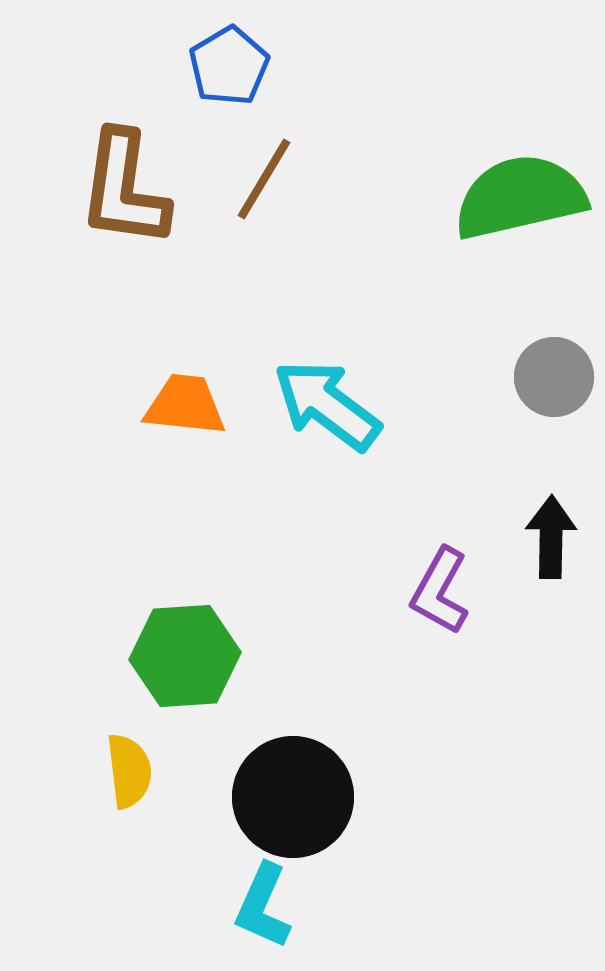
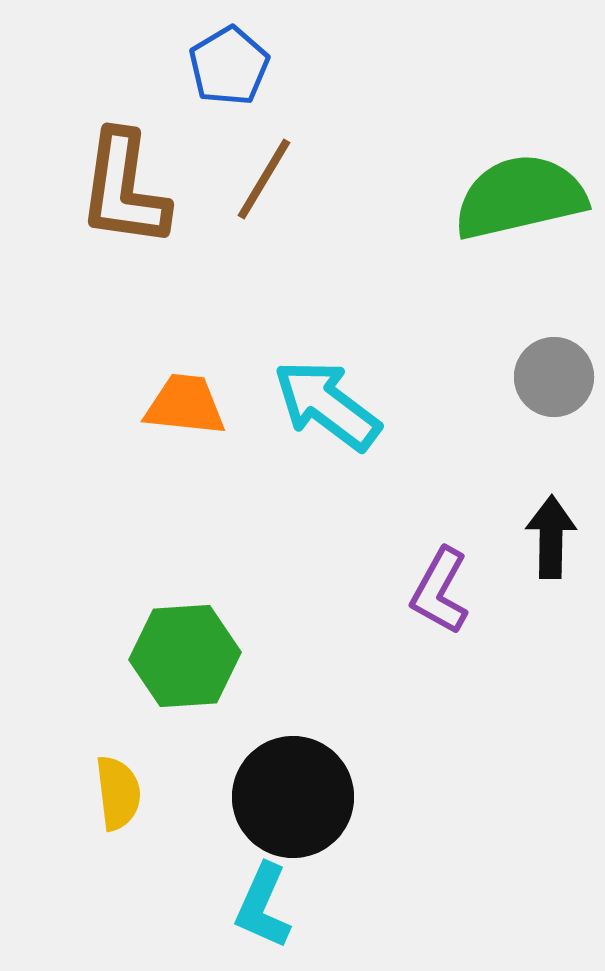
yellow semicircle: moved 11 px left, 22 px down
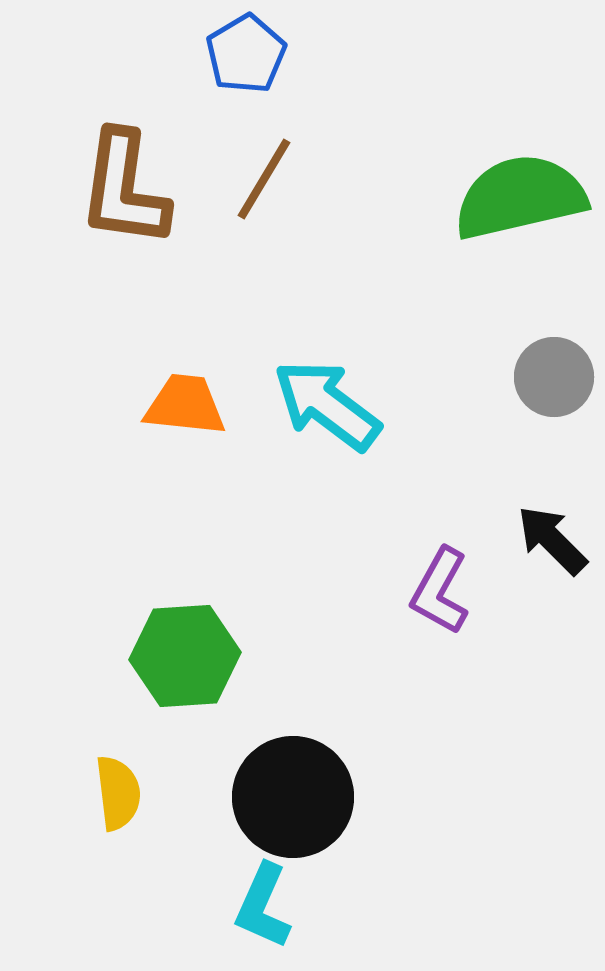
blue pentagon: moved 17 px right, 12 px up
black arrow: moved 1 px right, 3 px down; rotated 46 degrees counterclockwise
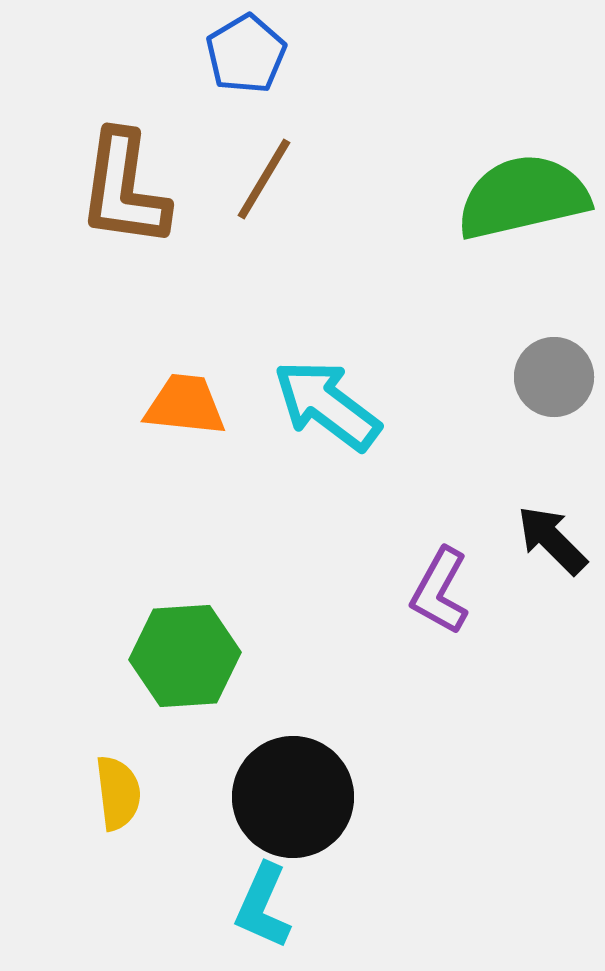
green semicircle: moved 3 px right
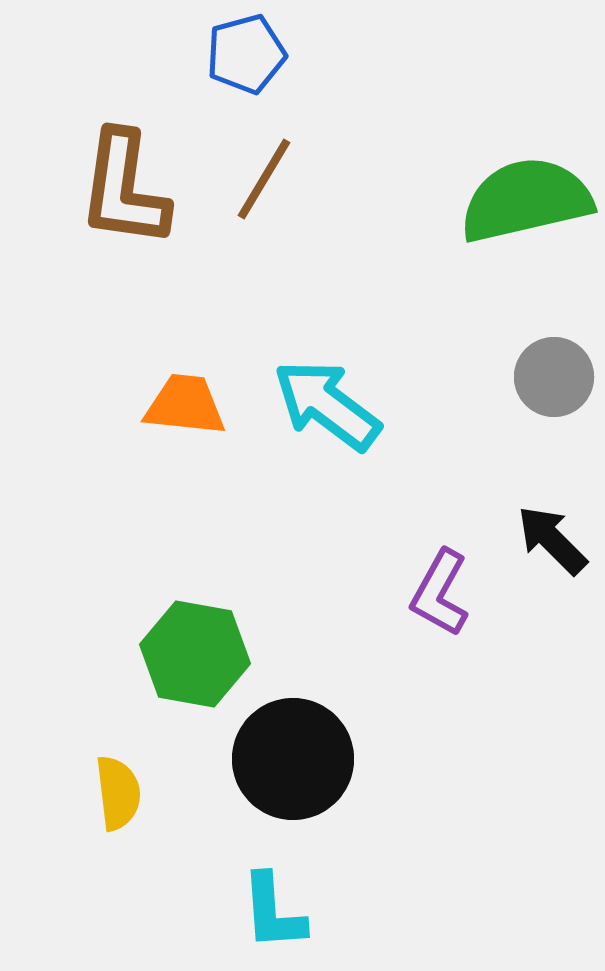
blue pentagon: rotated 16 degrees clockwise
green semicircle: moved 3 px right, 3 px down
purple L-shape: moved 2 px down
green hexagon: moved 10 px right, 2 px up; rotated 14 degrees clockwise
black circle: moved 38 px up
cyan L-shape: moved 10 px right, 6 px down; rotated 28 degrees counterclockwise
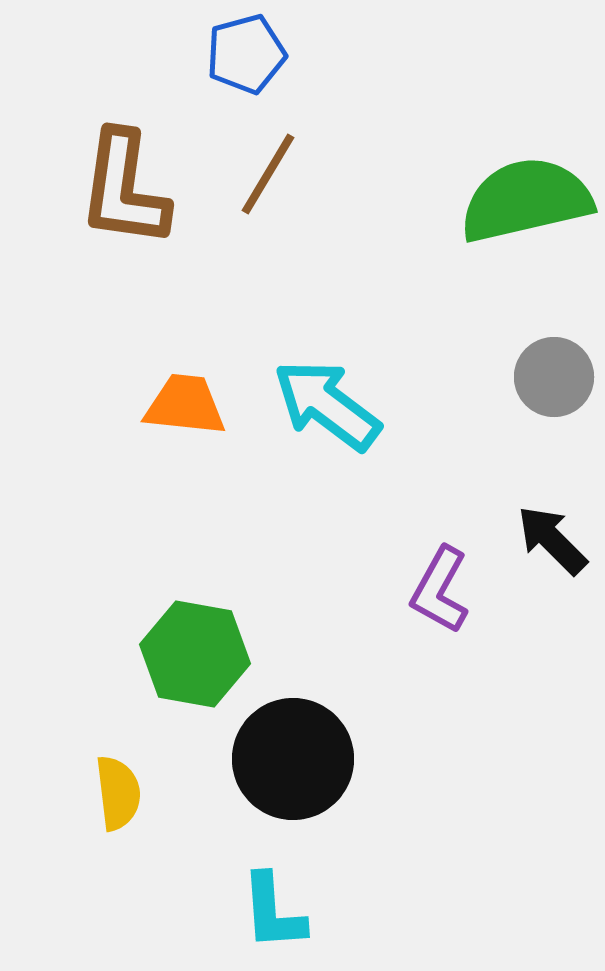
brown line: moved 4 px right, 5 px up
purple L-shape: moved 3 px up
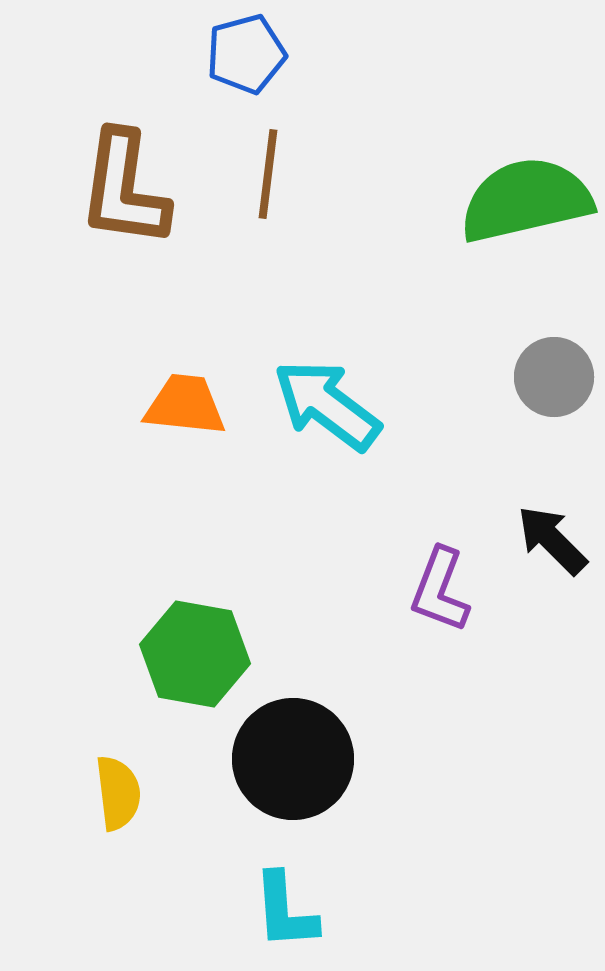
brown line: rotated 24 degrees counterclockwise
purple L-shape: rotated 8 degrees counterclockwise
cyan L-shape: moved 12 px right, 1 px up
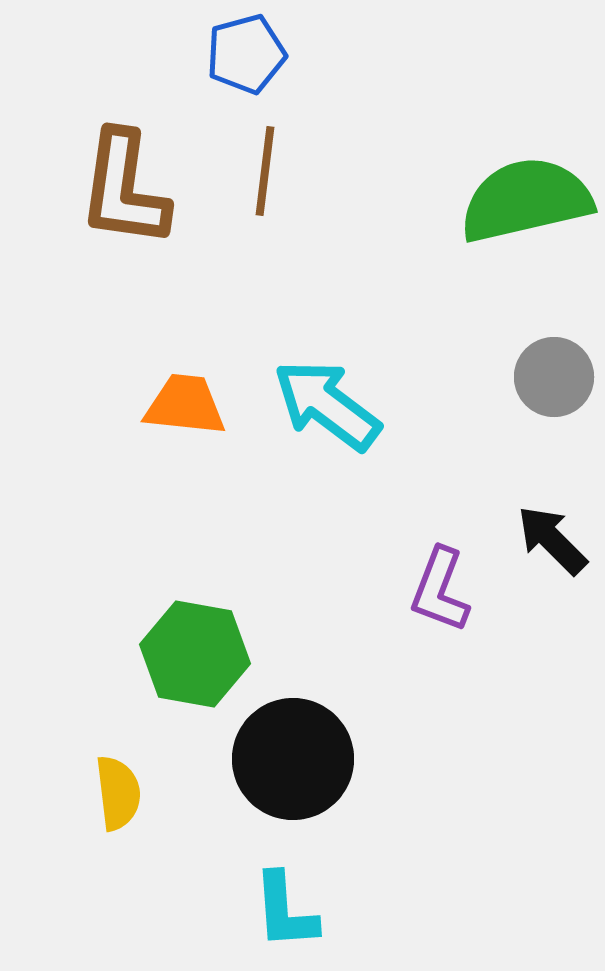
brown line: moved 3 px left, 3 px up
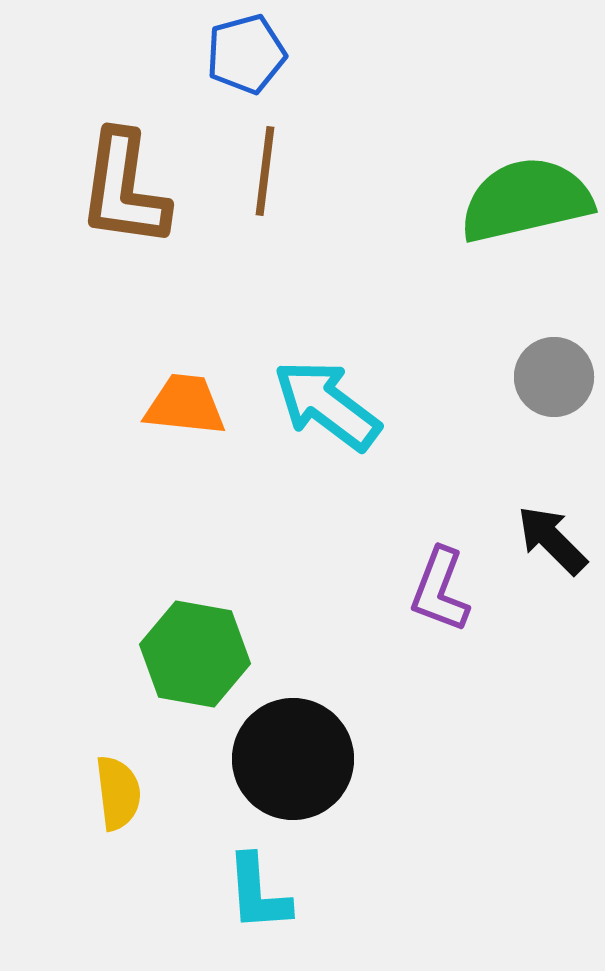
cyan L-shape: moved 27 px left, 18 px up
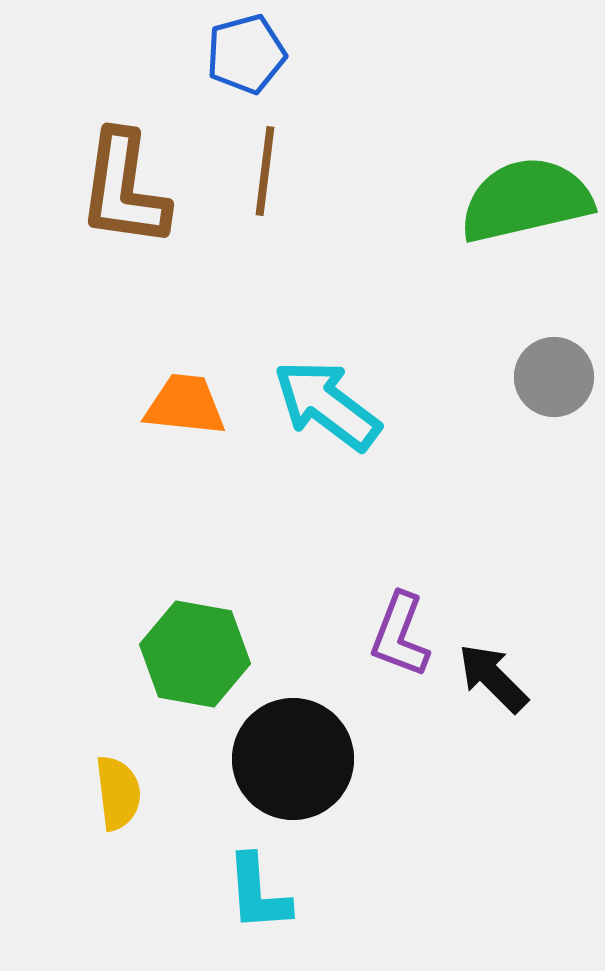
black arrow: moved 59 px left, 138 px down
purple L-shape: moved 40 px left, 45 px down
